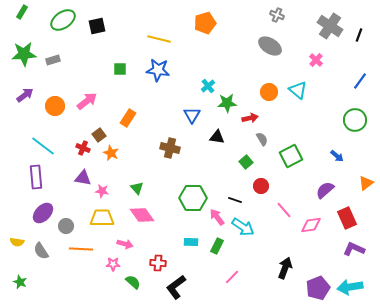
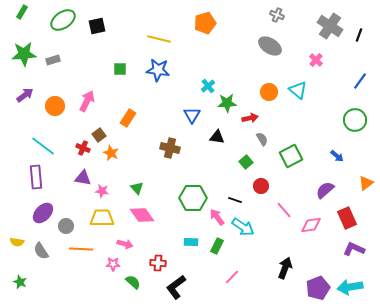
pink arrow at (87, 101): rotated 25 degrees counterclockwise
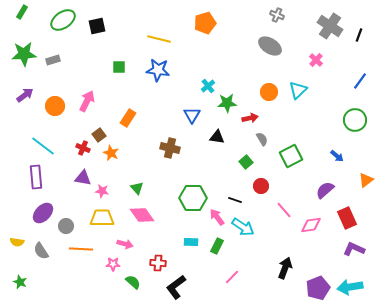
green square at (120, 69): moved 1 px left, 2 px up
cyan triangle at (298, 90): rotated 36 degrees clockwise
orange triangle at (366, 183): moved 3 px up
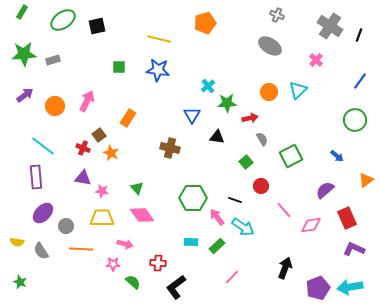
green rectangle at (217, 246): rotated 21 degrees clockwise
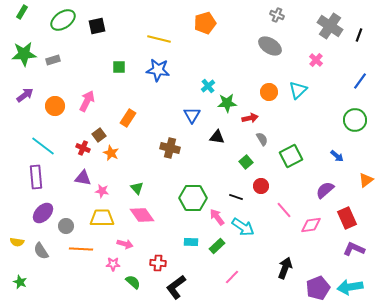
black line at (235, 200): moved 1 px right, 3 px up
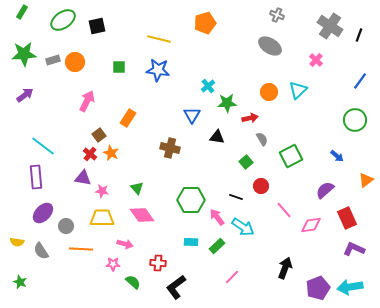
orange circle at (55, 106): moved 20 px right, 44 px up
red cross at (83, 148): moved 7 px right, 6 px down; rotated 16 degrees clockwise
green hexagon at (193, 198): moved 2 px left, 2 px down
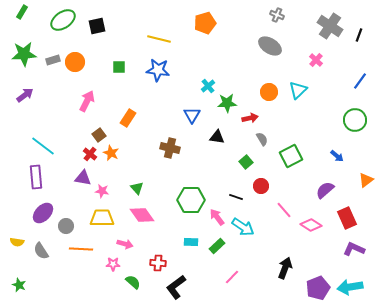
pink diamond at (311, 225): rotated 40 degrees clockwise
green star at (20, 282): moved 1 px left, 3 px down
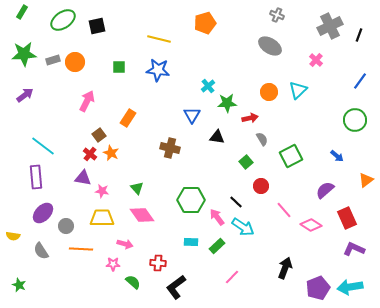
gray cross at (330, 26): rotated 30 degrees clockwise
black line at (236, 197): moved 5 px down; rotated 24 degrees clockwise
yellow semicircle at (17, 242): moved 4 px left, 6 px up
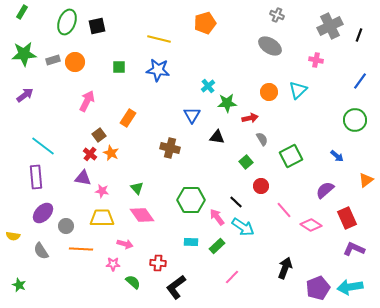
green ellipse at (63, 20): moved 4 px right, 2 px down; rotated 35 degrees counterclockwise
pink cross at (316, 60): rotated 32 degrees counterclockwise
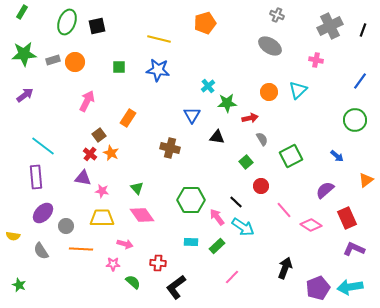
black line at (359, 35): moved 4 px right, 5 px up
